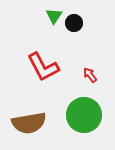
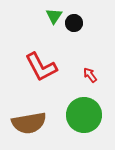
red L-shape: moved 2 px left
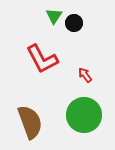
red L-shape: moved 1 px right, 8 px up
red arrow: moved 5 px left
brown semicircle: moved 1 px right, 1 px up; rotated 100 degrees counterclockwise
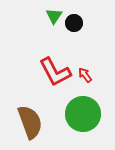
red L-shape: moved 13 px right, 13 px down
green circle: moved 1 px left, 1 px up
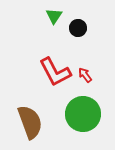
black circle: moved 4 px right, 5 px down
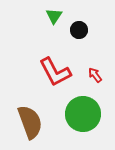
black circle: moved 1 px right, 2 px down
red arrow: moved 10 px right
